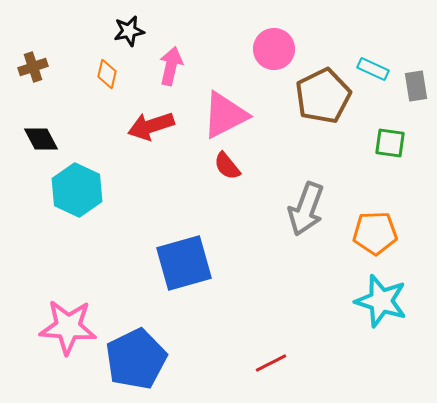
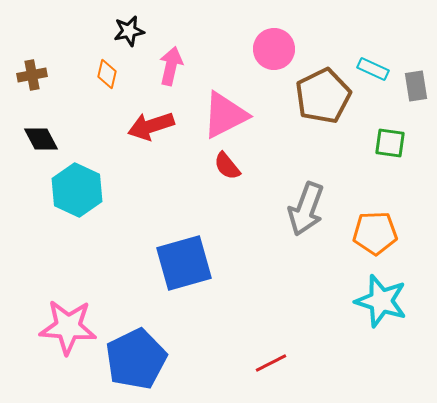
brown cross: moved 1 px left, 8 px down; rotated 8 degrees clockwise
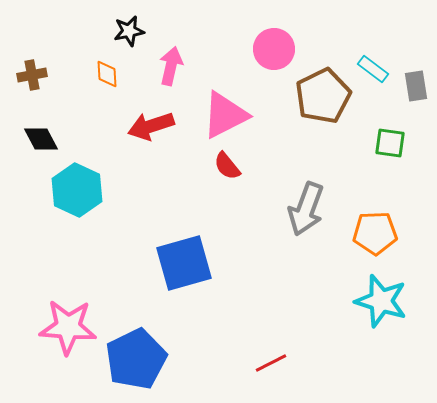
cyan rectangle: rotated 12 degrees clockwise
orange diamond: rotated 16 degrees counterclockwise
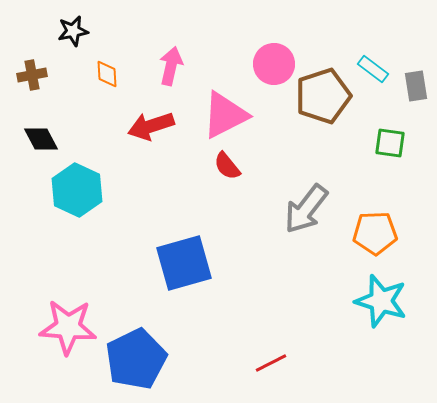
black star: moved 56 px left
pink circle: moved 15 px down
brown pentagon: rotated 8 degrees clockwise
gray arrow: rotated 18 degrees clockwise
